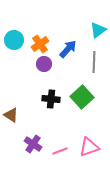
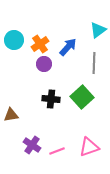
blue arrow: moved 2 px up
gray line: moved 1 px down
brown triangle: rotated 42 degrees counterclockwise
purple cross: moved 1 px left, 1 px down
pink line: moved 3 px left
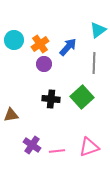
pink line: rotated 14 degrees clockwise
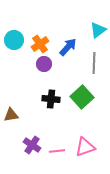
pink triangle: moved 4 px left
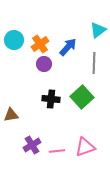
purple cross: rotated 24 degrees clockwise
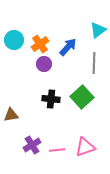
pink line: moved 1 px up
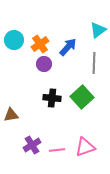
black cross: moved 1 px right, 1 px up
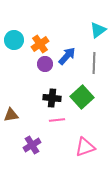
blue arrow: moved 1 px left, 9 px down
purple circle: moved 1 px right
pink line: moved 30 px up
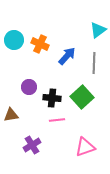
orange cross: rotated 30 degrees counterclockwise
purple circle: moved 16 px left, 23 px down
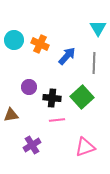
cyan triangle: moved 2 px up; rotated 24 degrees counterclockwise
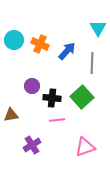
blue arrow: moved 5 px up
gray line: moved 2 px left
purple circle: moved 3 px right, 1 px up
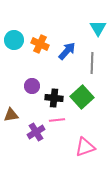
black cross: moved 2 px right
purple cross: moved 4 px right, 13 px up
